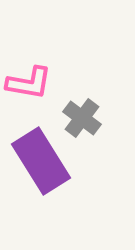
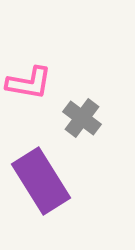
purple rectangle: moved 20 px down
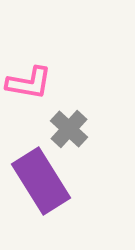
gray cross: moved 13 px left, 11 px down; rotated 6 degrees clockwise
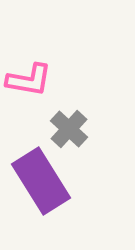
pink L-shape: moved 3 px up
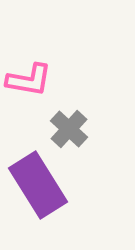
purple rectangle: moved 3 px left, 4 px down
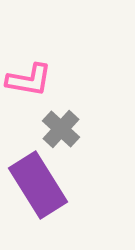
gray cross: moved 8 px left
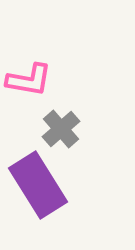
gray cross: rotated 6 degrees clockwise
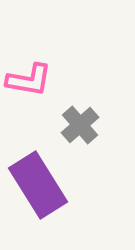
gray cross: moved 19 px right, 4 px up
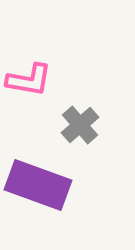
purple rectangle: rotated 38 degrees counterclockwise
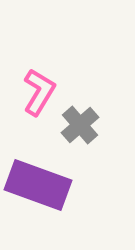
pink L-shape: moved 10 px right, 12 px down; rotated 69 degrees counterclockwise
